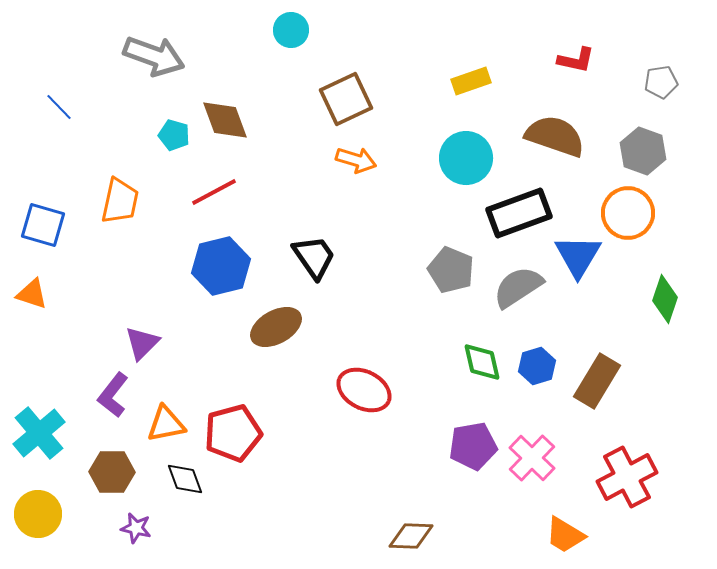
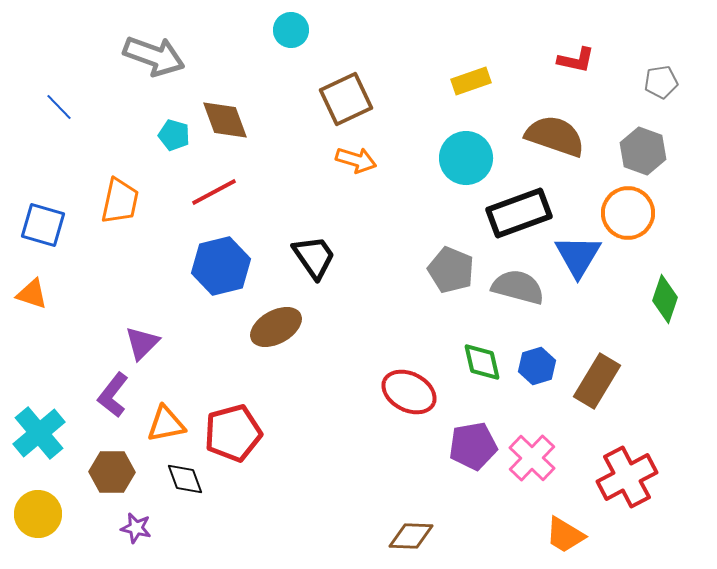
gray semicircle at (518, 287): rotated 48 degrees clockwise
red ellipse at (364, 390): moved 45 px right, 2 px down
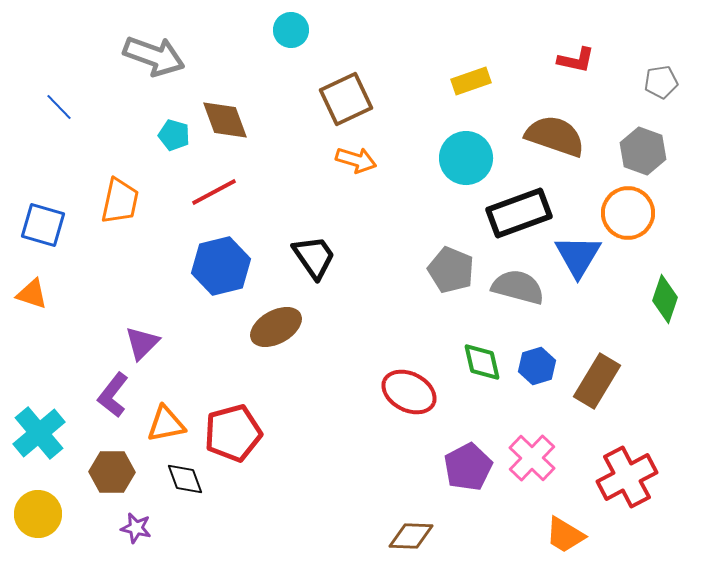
purple pentagon at (473, 446): moved 5 px left, 21 px down; rotated 18 degrees counterclockwise
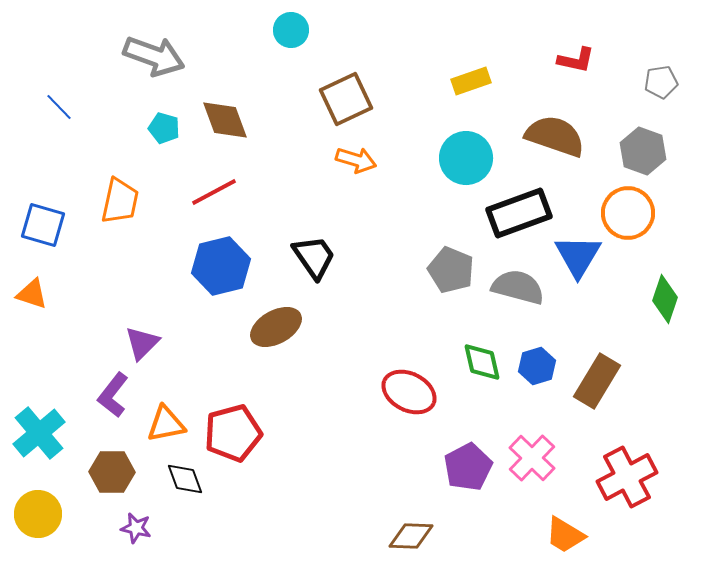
cyan pentagon at (174, 135): moved 10 px left, 7 px up
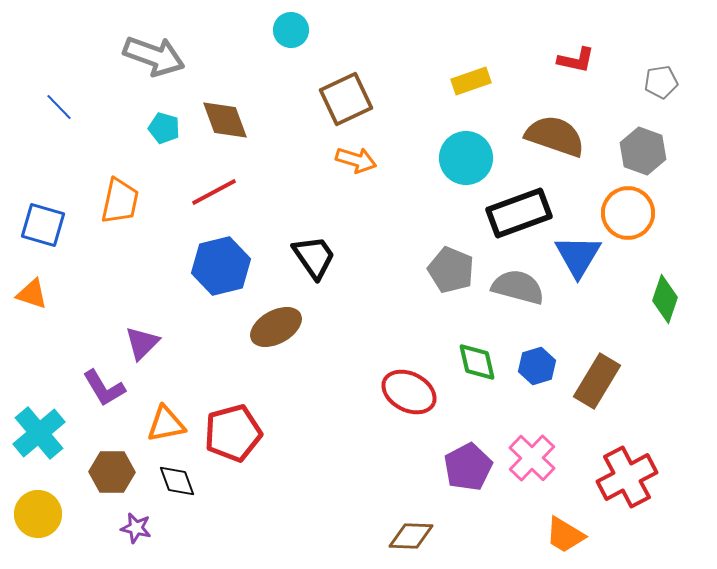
green diamond at (482, 362): moved 5 px left
purple L-shape at (113, 395): moved 9 px left, 7 px up; rotated 69 degrees counterclockwise
black diamond at (185, 479): moved 8 px left, 2 px down
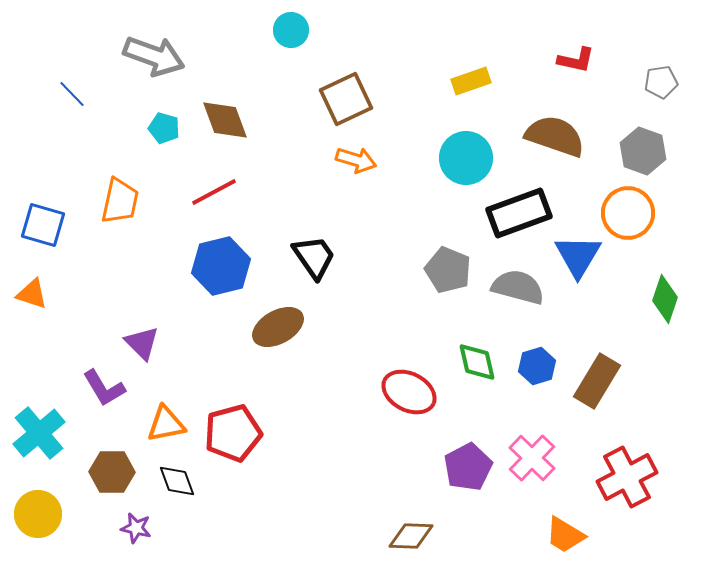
blue line at (59, 107): moved 13 px right, 13 px up
gray pentagon at (451, 270): moved 3 px left
brown ellipse at (276, 327): moved 2 px right
purple triangle at (142, 343): rotated 30 degrees counterclockwise
